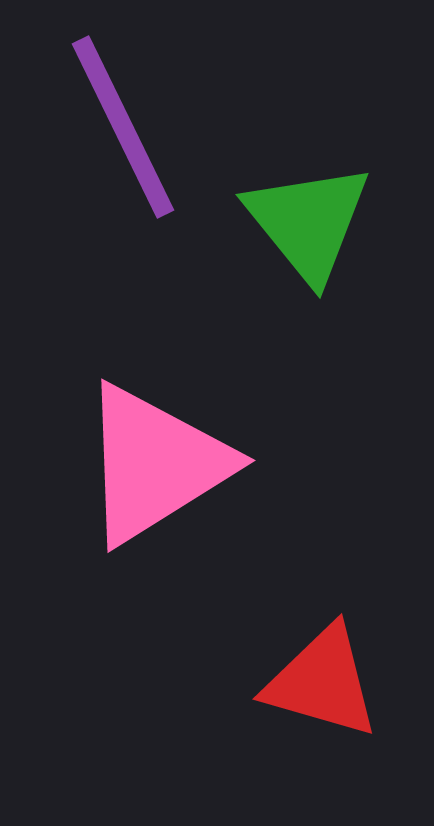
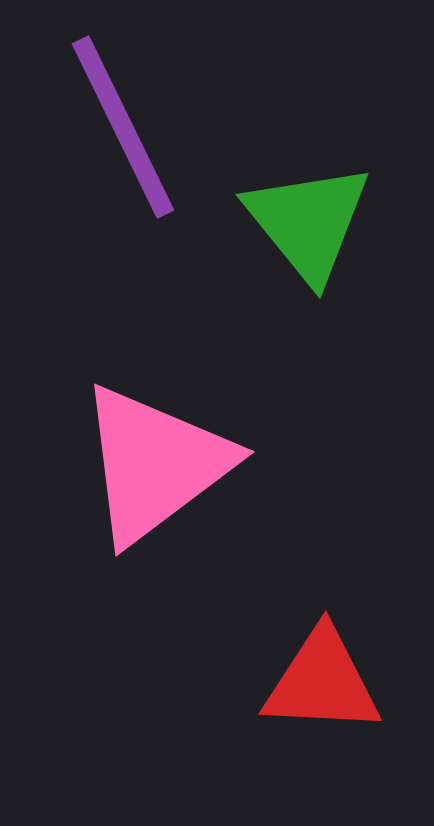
pink triangle: rotated 5 degrees counterclockwise
red triangle: rotated 13 degrees counterclockwise
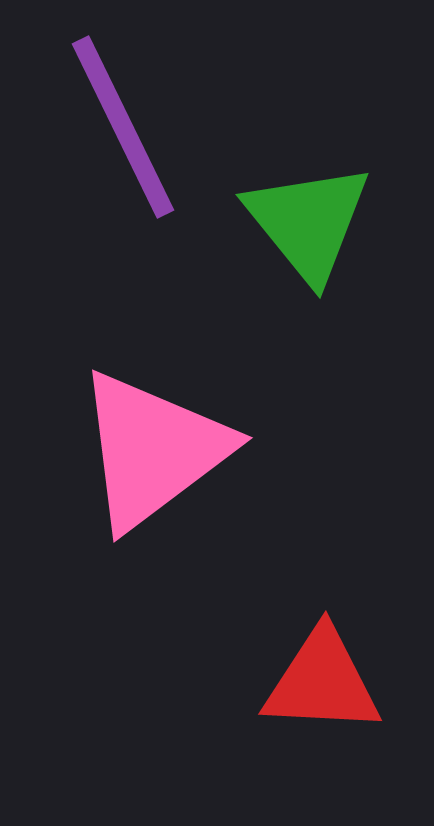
pink triangle: moved 2 px left, 14 px up
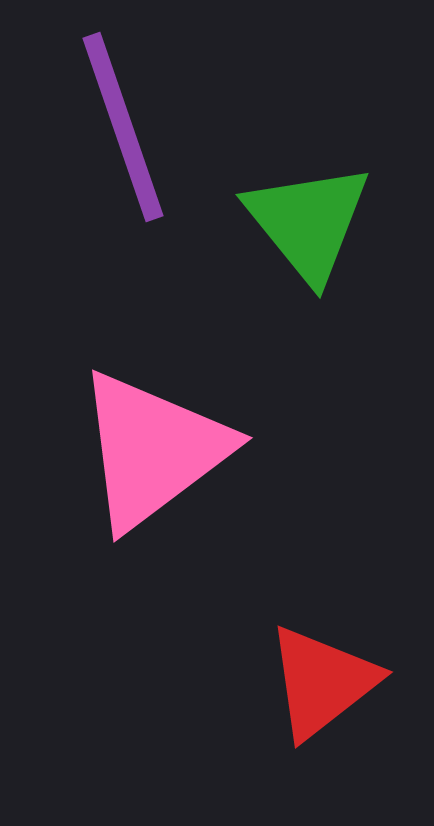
purple line: rotated 7 degrees clockwise
red triangle: rotated 41 degrees counterclockwise
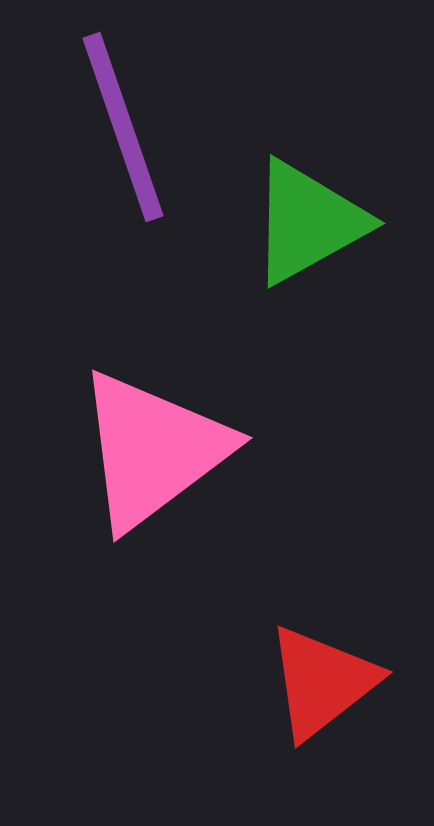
green triangle: rotated 40 degrees clockwise
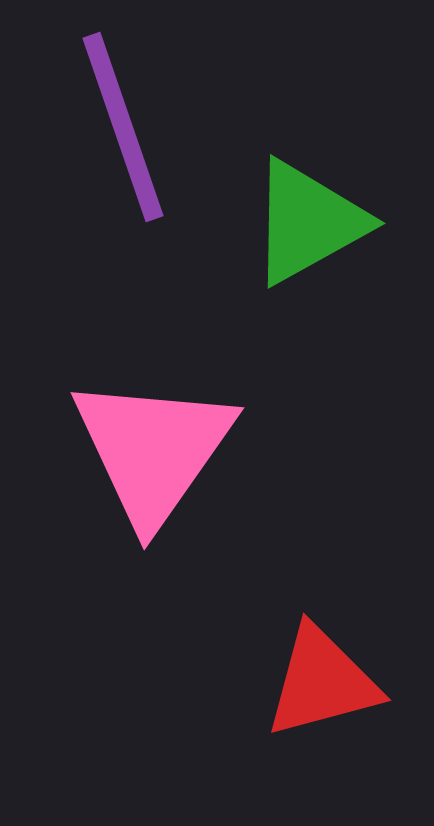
pink triangle: rotated 18 degrees counterclockwise
red triangle: rotated 23 degrees clockwise
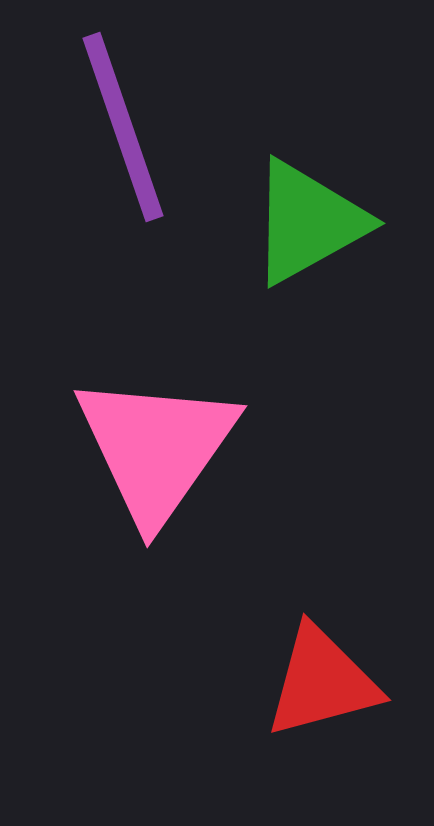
pink triangle: moved 3 px right, 2 px up
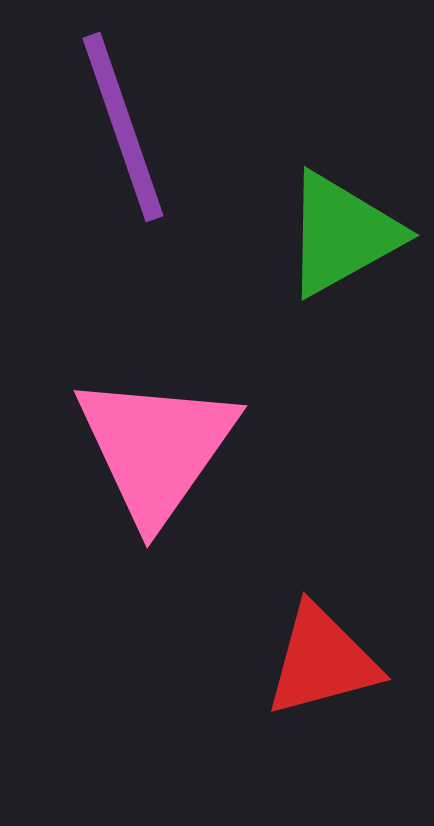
green triangle: moved 34 px right, 12 px down
red triangle: moved 21 px up
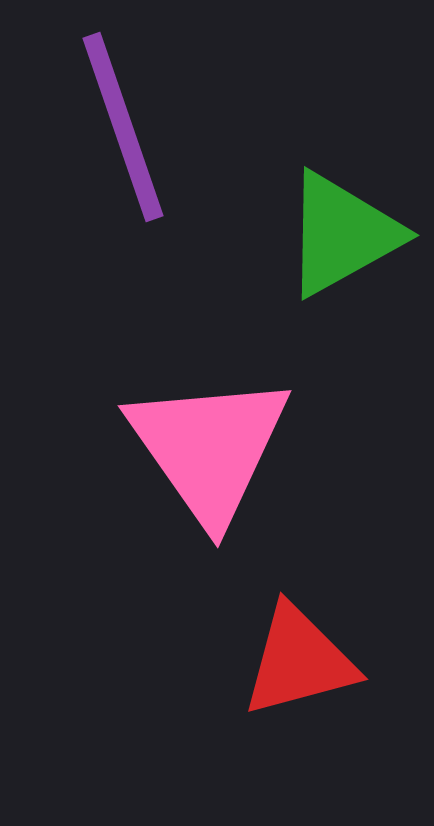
pink triangle: moved 53 px right; rotated 10 degrees counterclockwise
red triangle: moved 23 px left
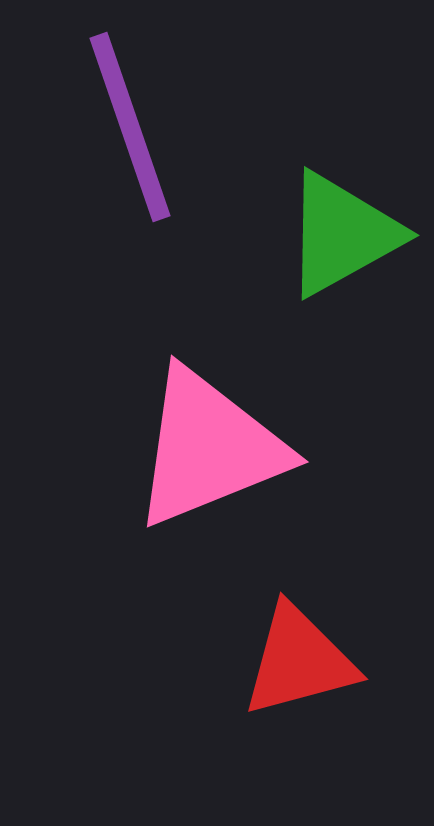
purple line: moved 7 px right
pink triangle: rotated 43 degrees clockwise
